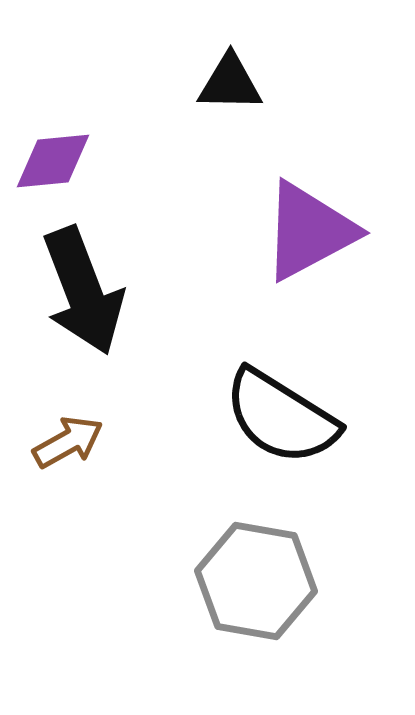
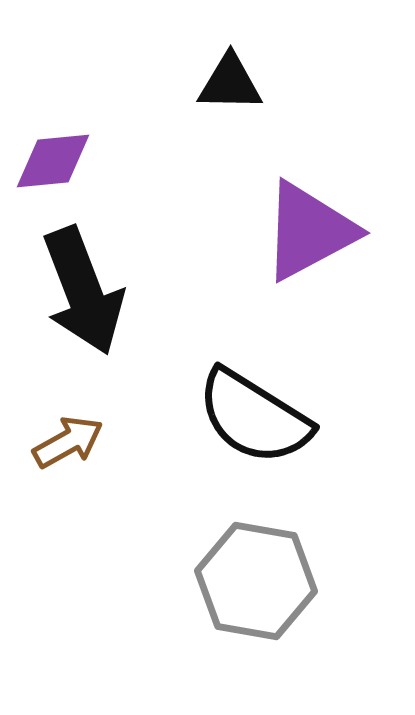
black semicircle: moved 27 px left
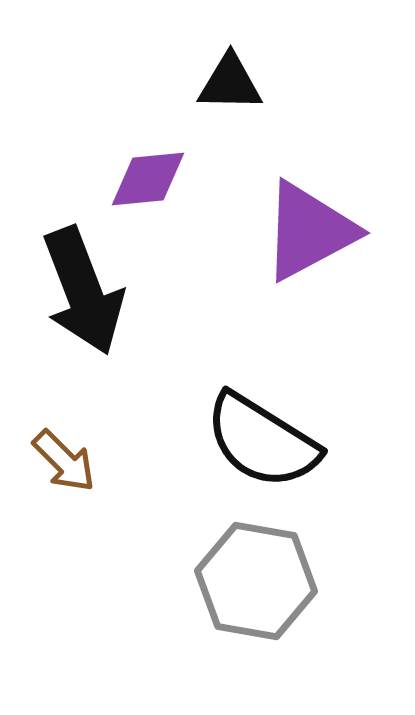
purple diamond: moved 95 px right, 18 px down
black semicircle: moved 8 px right, 24 px down
brown arrow: moved 4 px left, 19 px down; rotated 74 degrees clockwise
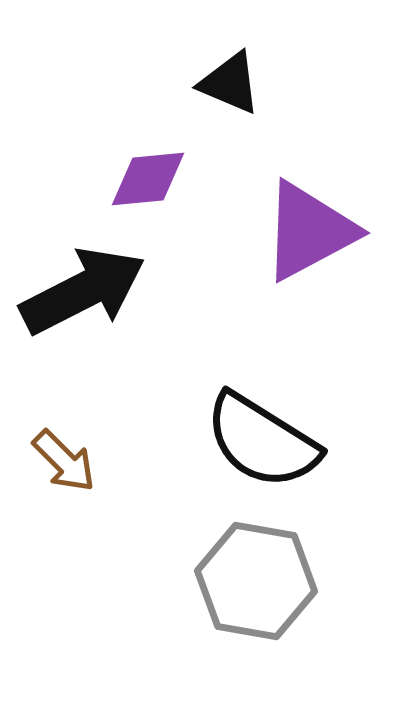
black triangle: rotated 22 degrees clockwise
black arrow: rotated 96 degrees counterclockwise
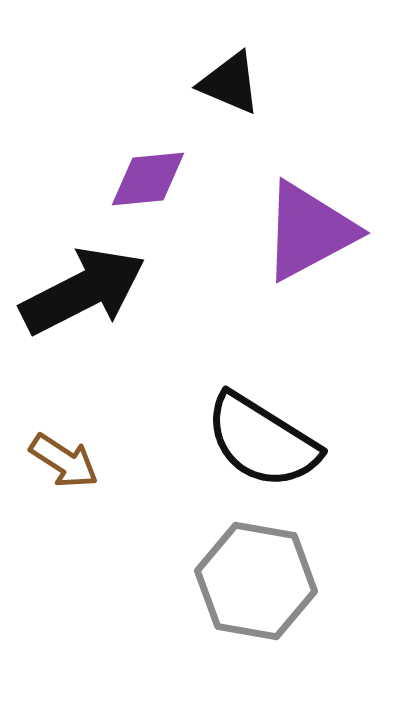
brown arrow: rotated 12 degrees counterclockwise
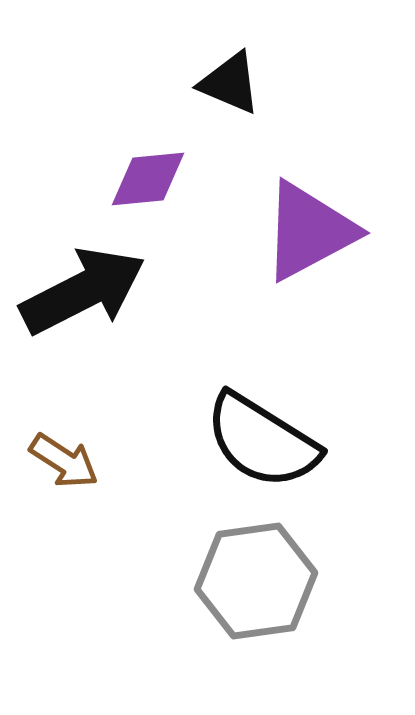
gray hexagon: rotated 18 degrees counterclockwise
